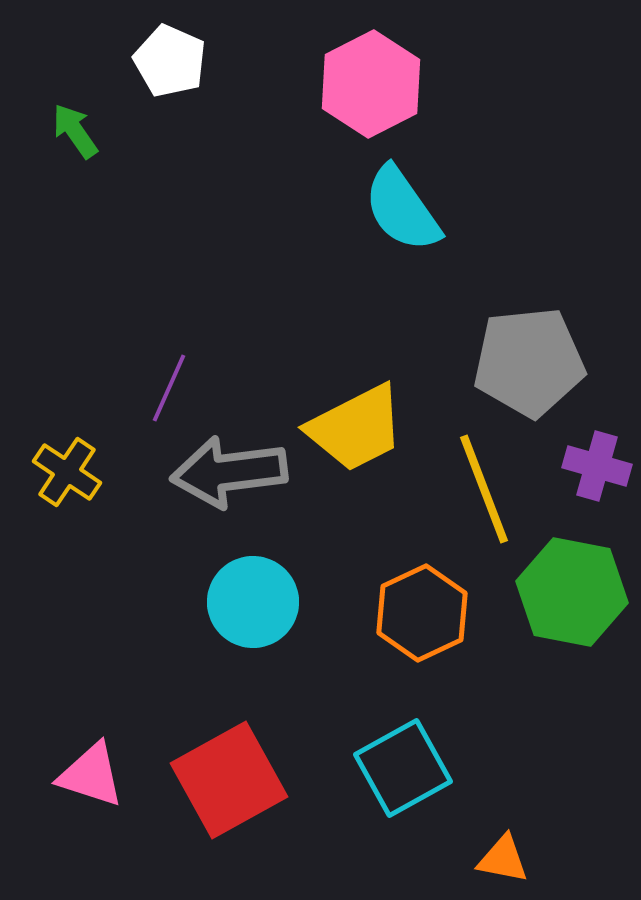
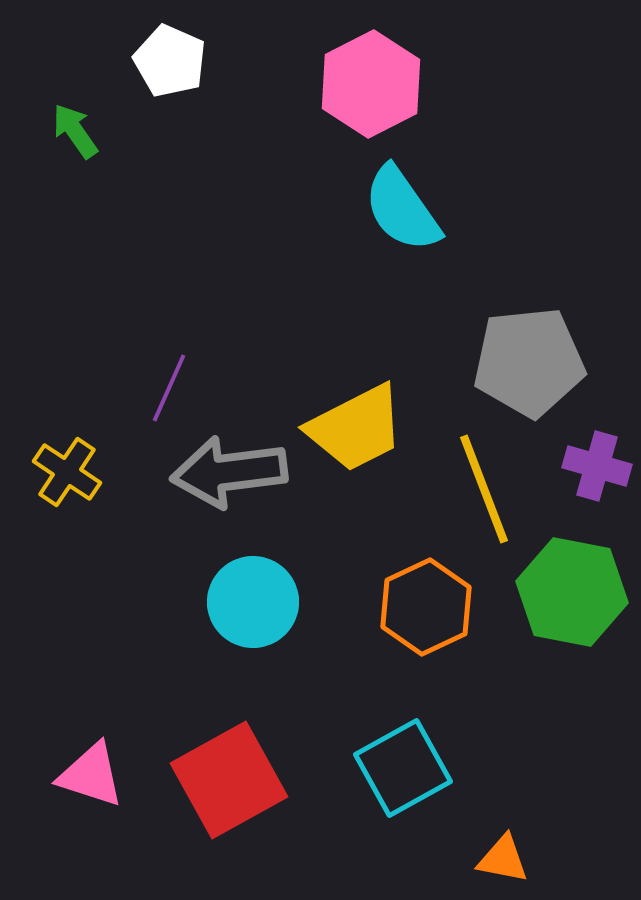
orange hexagon: moved 4 px right, 6 px up
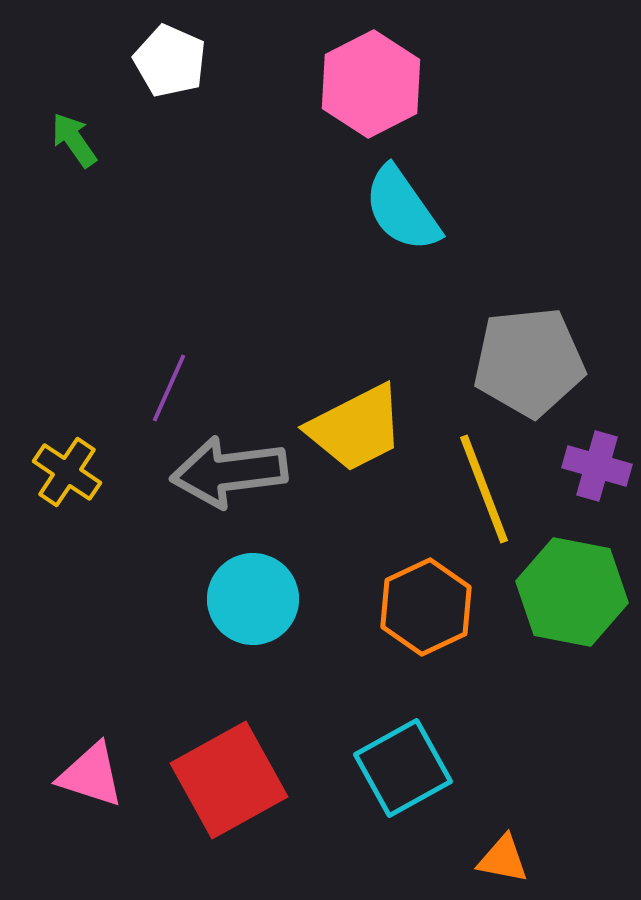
green arrow: moved 1 px left, 9 px down
cyan circle: moved 3 px up
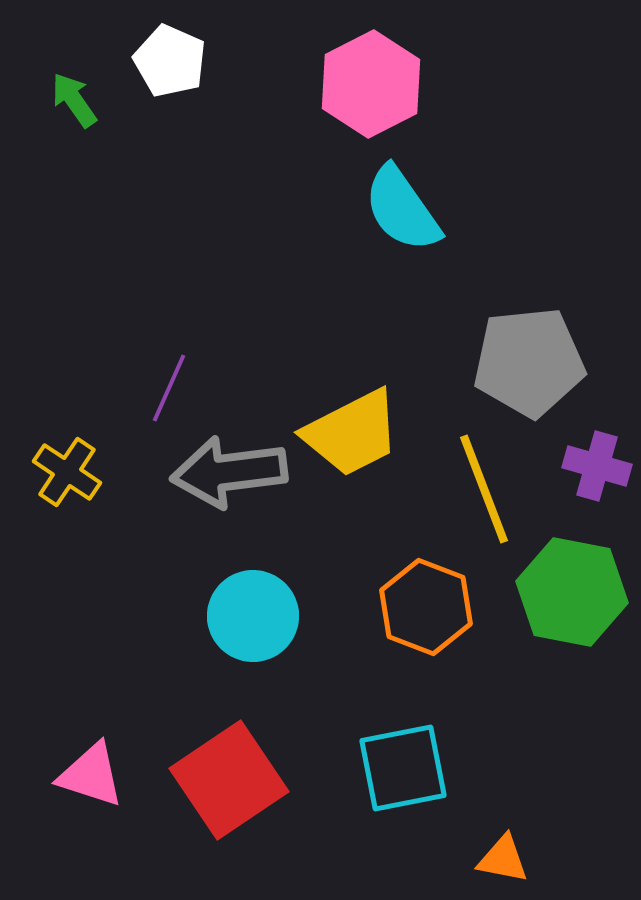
green arrow: moved 40 px up
yellow trapezoid: moved 4 px left, 5 px down
cyan circle: moved 17 px down
orange hexagon: rotated 14 degrees counterclockwise
cyan square: rotated 18 degrees clockwise
red square: rotated 5 degrees counterclockwise
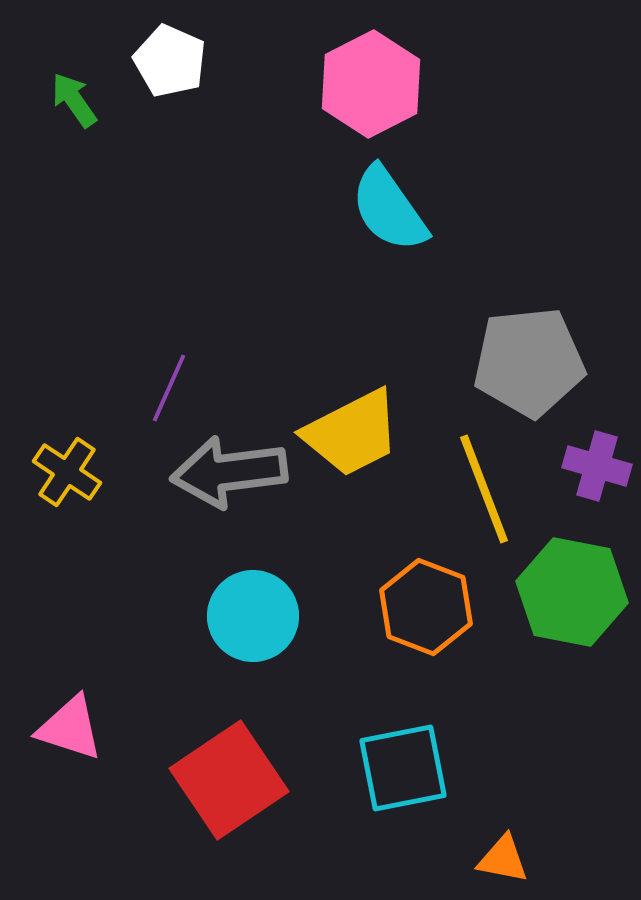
cyan semicircle: moved 13 px left
pink triangle: moved 21 px left, 47 px up
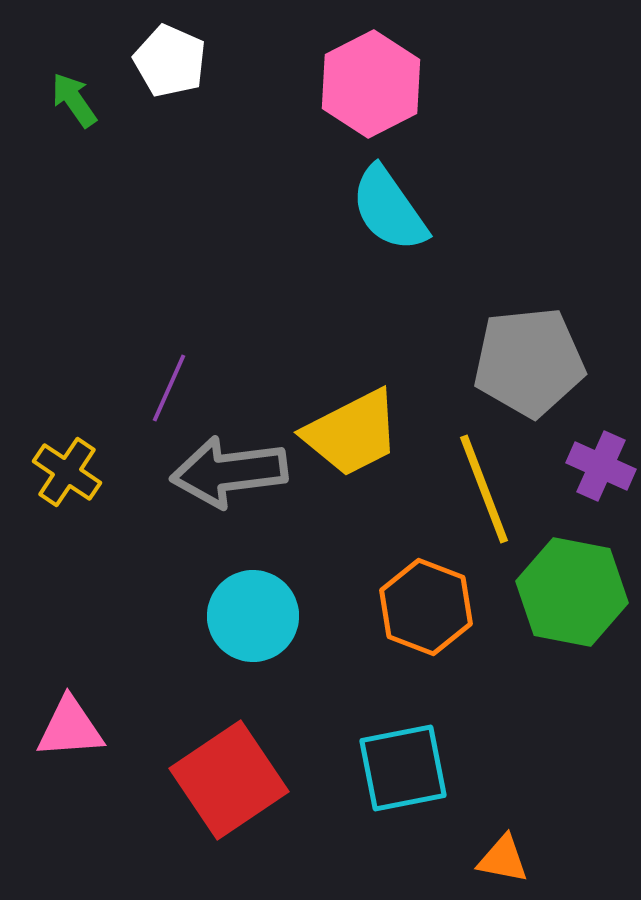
purple cross: moved 4 px right; rotated 8 degrees clockwise
pink triangle: rotated 22 degrees counterclockwise
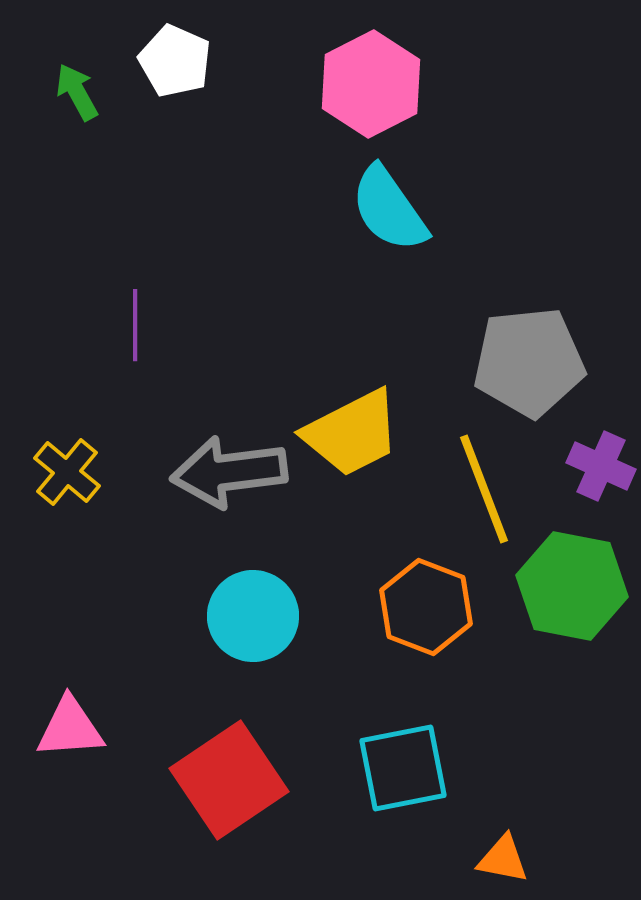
white pentagon: moved 5 px right
green arrow: moved 3 px right, 8 px up; rotated 6 degrees clockwise
purple line: moved 34 px left, 63 px up; rotated 24 degrees counterclockwise
yellow cross: rotated 6 degrees clockwise
green hexagon: moved 6 px up
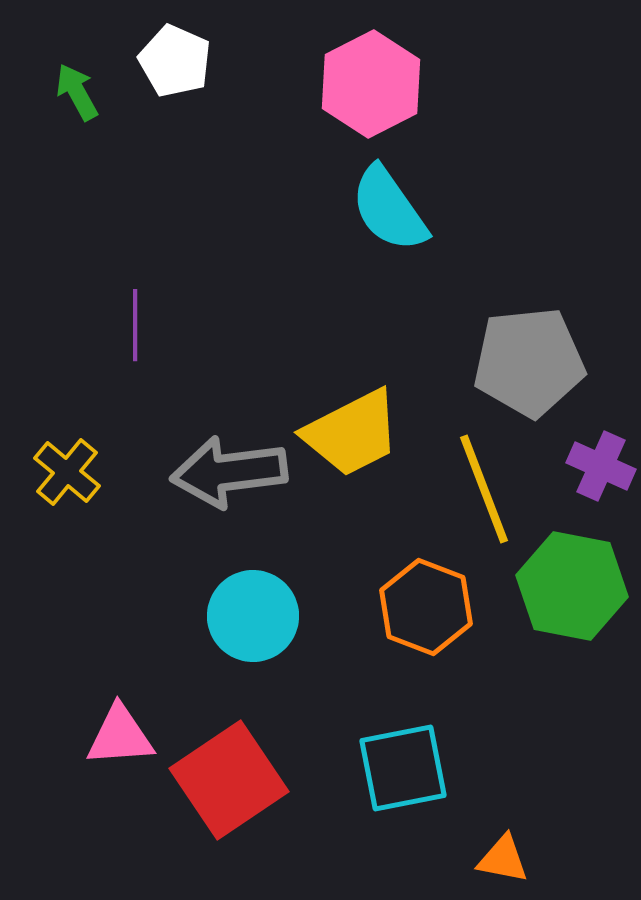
pink triangle: moved 50 px right, 8 px down
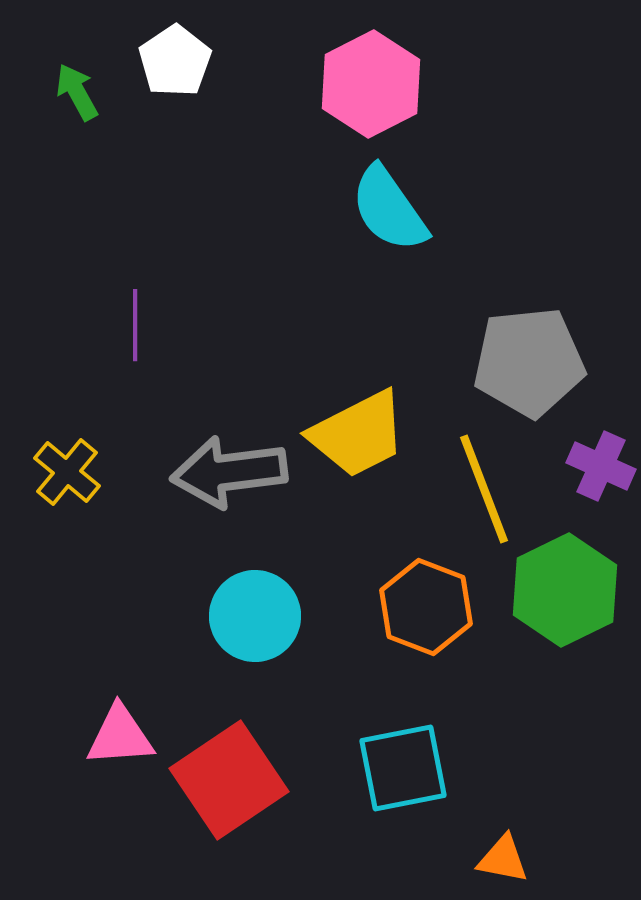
white pentagon: rotated 14 degrees clockwise
yellow trapezoid: moved 6 px right, 1 px down
green hexagon: moved 7 px left, 4 px down; rotated 23 degrees clockwise
cyan circle: moved 2 px right
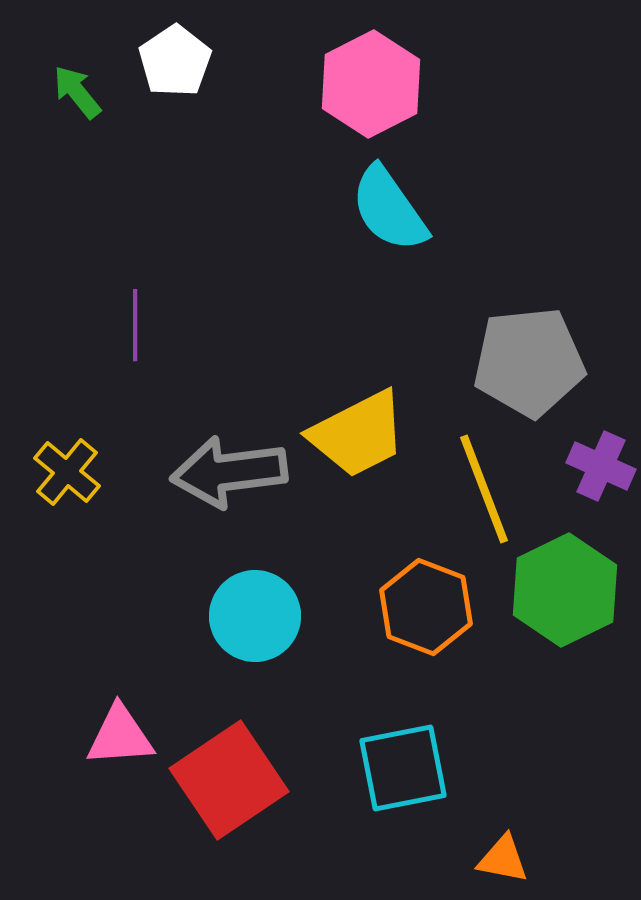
green arrow: rotated 10 degrees counterclockwise
